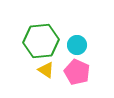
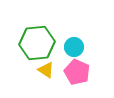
green hexagon: moved 4 px left, 2 px down
cyan circle: moved 3 px left, 2 px down
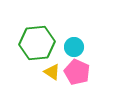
yellow triangle: moved 6 px right, 2 px down
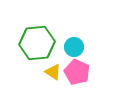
yellow triangle: moved 1 px right
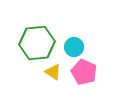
pink pentagon: moved 7 px right
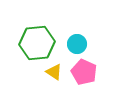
cyan circle: moved 3 px right, 3 px up
yellow triangle: moved 1 px right
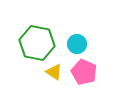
green hexagon: rotated 16 degrees clockwise
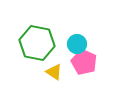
pink pentagon: moved 10 px up
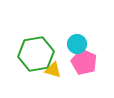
green hexagon: moved 1 px left, 11 px down; rotated 20 degrees counterclockwise
yellow triangle: moved 1 px left, 2 px up; rotated 18 degrees counterclockwise
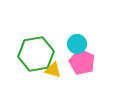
pink pentagon: moved 2 px left
